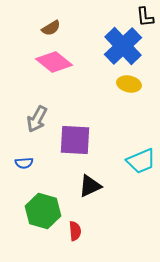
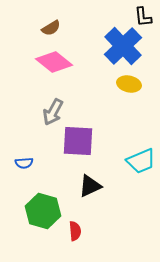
black L-shape: moved 2 px left
gray arrow: moved 16 px right, 7 px up
purple square: moved 3 px right, 1 px down
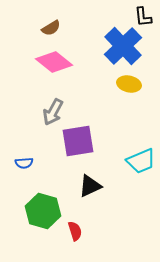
purple square: rotated 12 degrees counterclockwise
red semicircle: rotated 12 degrees counterclockwise
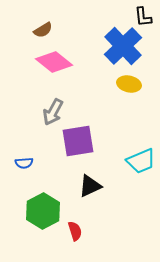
brown semicircle: moved 8 px left, 2 px down
green hexagon: rotated 16 degrees clockwise
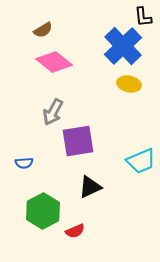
black triangle: moved 1 px down
red semicircle: rotated 84 degrees clockwise
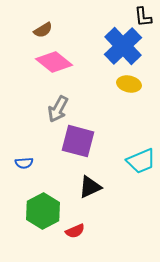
gray arrow: moved 5 px right, 3 px up
purple square: rotated 24 degrees clockwise
